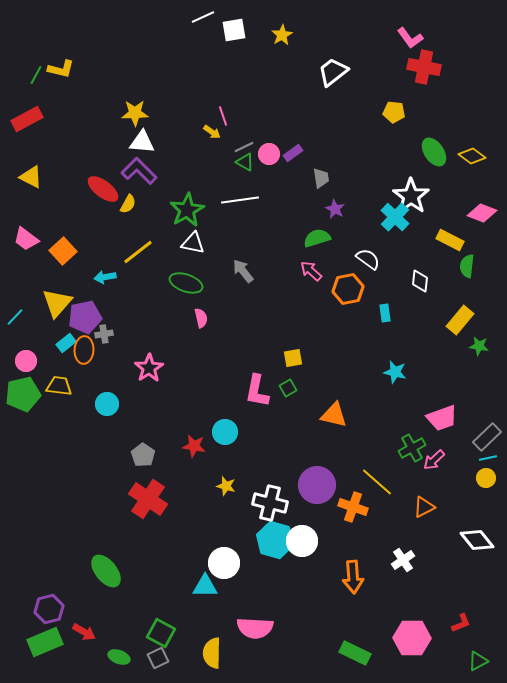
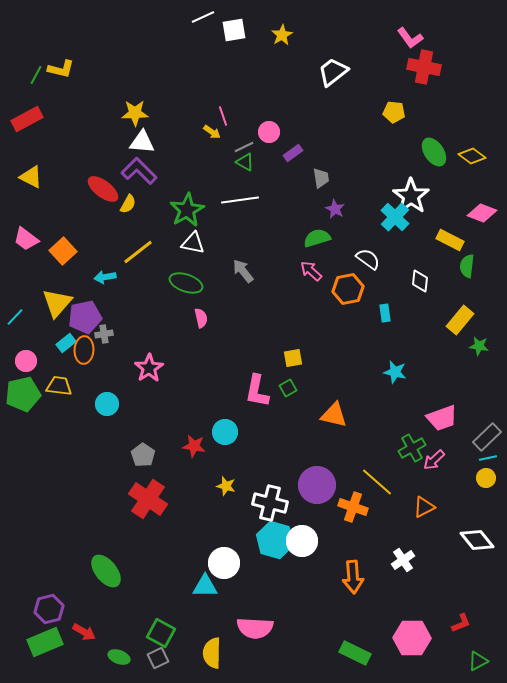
pink circle at (269, 154): moved 22 px up
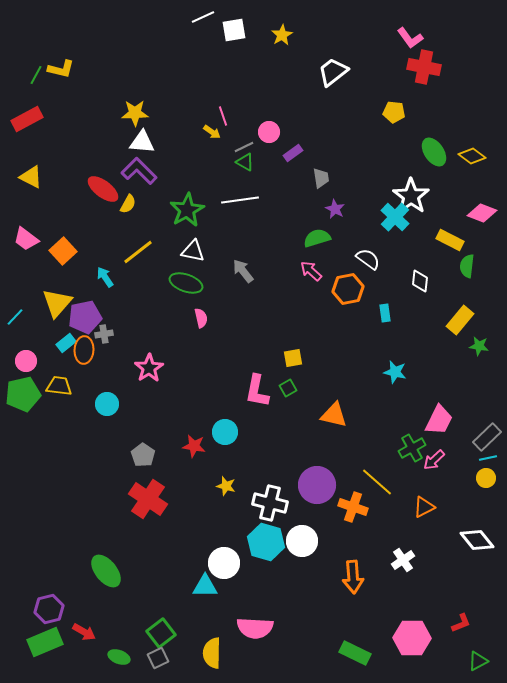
white triangle at (193, 243): moved 8 px down
cyan arrow at (105, 277): rotated 65 degrees clockwise
pink trapezoid at (442, 418): moved 3 px left, 2 px down; rotated 44 degrees counterclockwise
cyan hexagon at (275, 540): moved 9 px left, 2 px down
green square at (161, 633): rotated 24 degrees clockwise
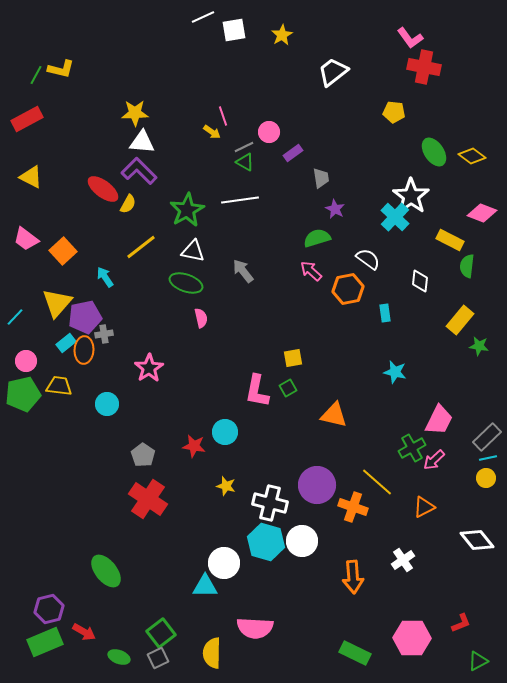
yellow line at (138, 252): moved 3 px right, 5 px up
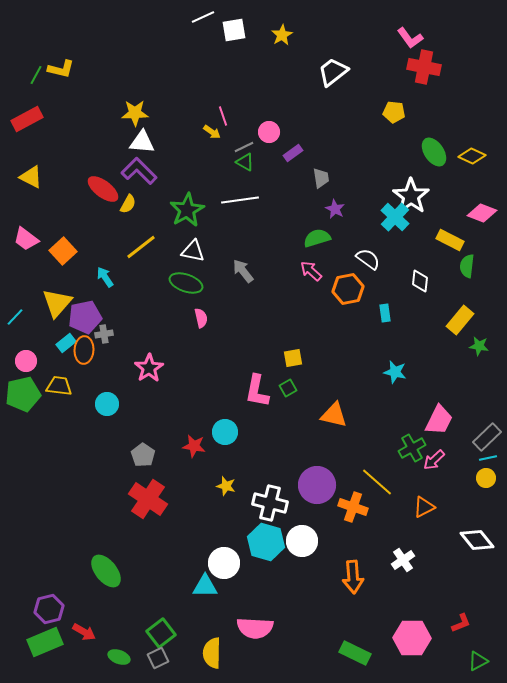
yellow diamond at (472, 156): rotated 12 degrees counterclockwise
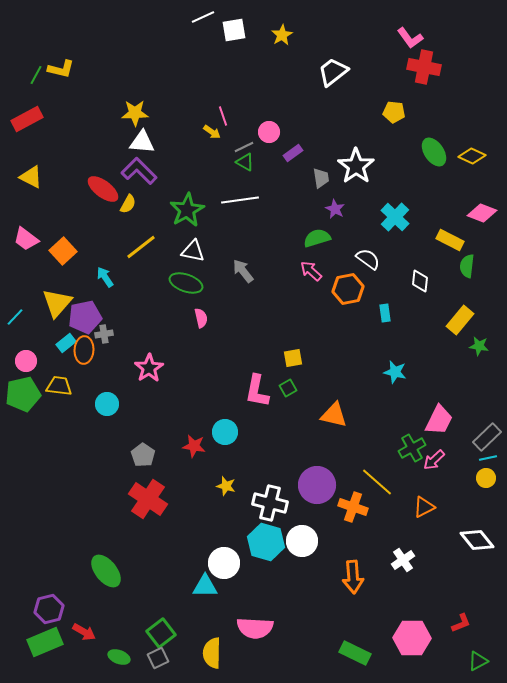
white star at (411, 196): moved 55 px left, 30 px up
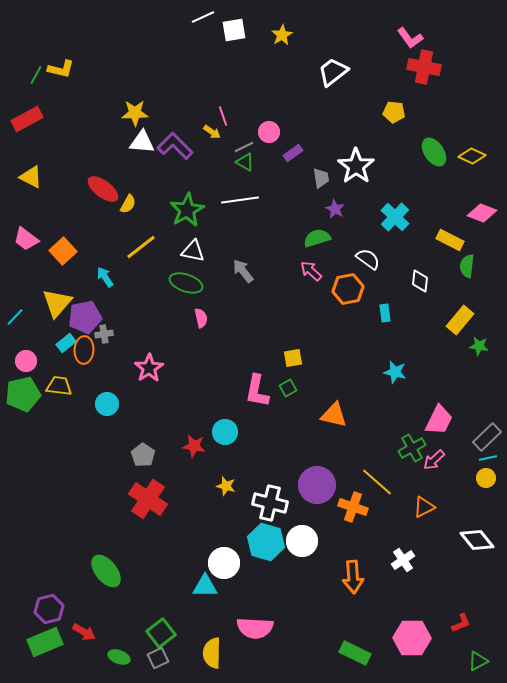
purple L-shape at (139, 171): moved 36 px right, 25 px up
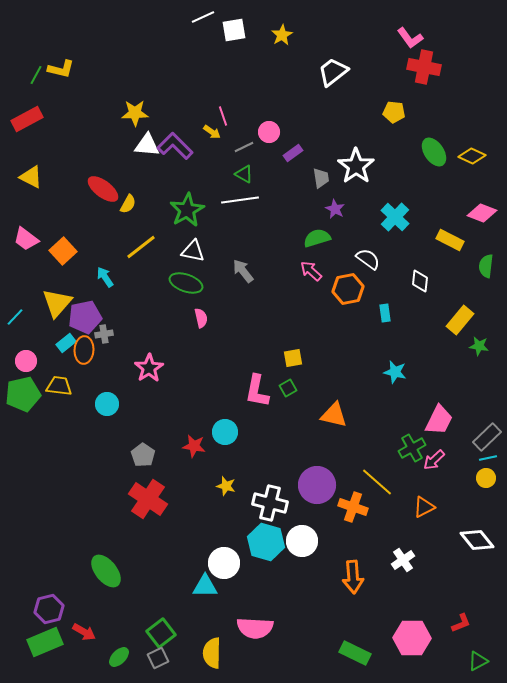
white triangle at (142, 142): moved 5 px right, 3 px down
green triangle at (245, 162): moved 1 px left, 12 px down
green semicircle at (467, 266): moved 19 px right
green ellipse at (119, 657): rotated 65 degrees counterclockwise
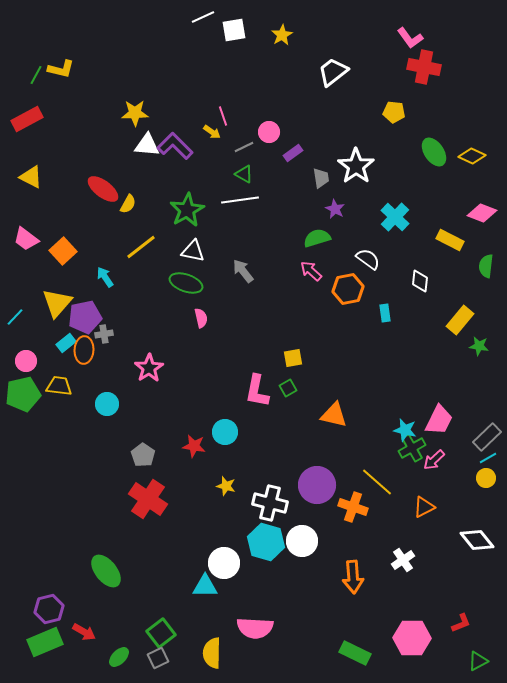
cyan star at (395, 372): moved 10 px right, 58 px down
cyan line at (488, 458): rotated 18 degrees counterclockwise
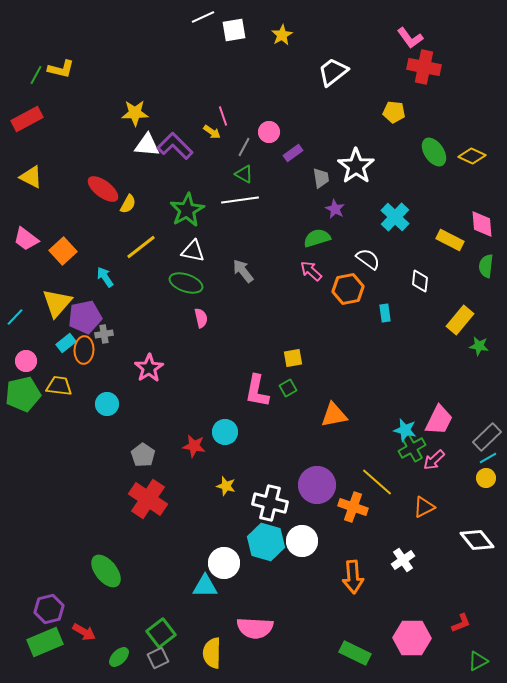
gray line at (244, 147): rotated 36 degrees counterclockwise
pink diamond at (482, 213): moved 11 px down; rotated 64 degrees clockwise
orange triangle at (334, 415): rotated 24 degrees counterclockwise
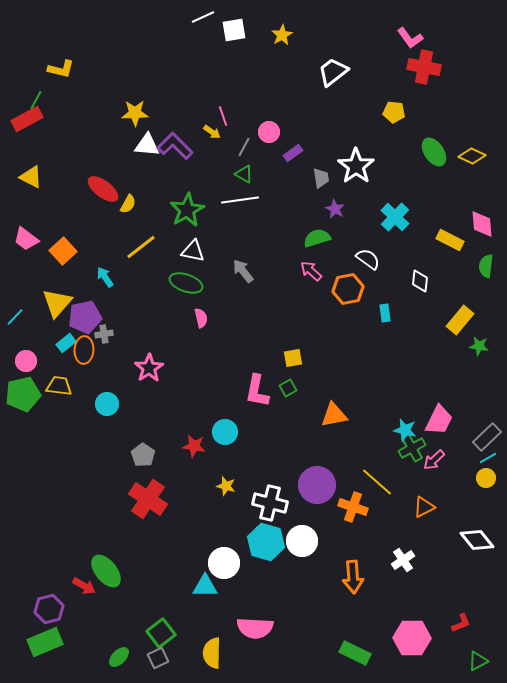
green line at (36, 75): moved 25 px down
red arrow at (84, 632): moved 46 px up
